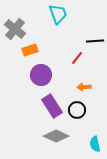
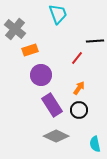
orange arrow: moved 5 px left, 1 px down; rotated 128 degrees clockwise
purple rectangle: moved 1 px up
black circle: moved 2 px right
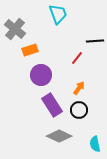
gray diamond: moved 3 px right
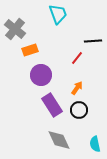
black line: moved 2 px left
orange arrow: moved 2 px left
gray diamond: moved 4 px down; rotated 40 degrees clockwise
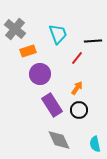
cyan trapezoid: moved 20 px down
orange rectangle: moved 2 px left, 1 px down
purple circle: moved 1 px left, 1 px up
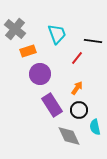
cyan trapezoid: moved 1 px left
black line: rotated 12 degrees clockwise
gray diamond: moved 10 px right, 4 px up
cyan semicircle: moved 17 px up
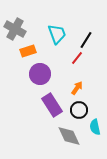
gray cross: rotated 10 degrees counterclockwise
black line: moved 7 px left, 1 px up; rotated 66 degrees counterclockwise
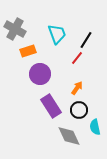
purple rectangle: moved 1 px left, 1 px down
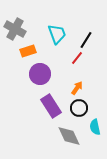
black circle: moved 2 px up
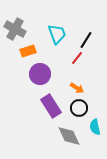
orange arrow: rotated 88 degrees clockwise
